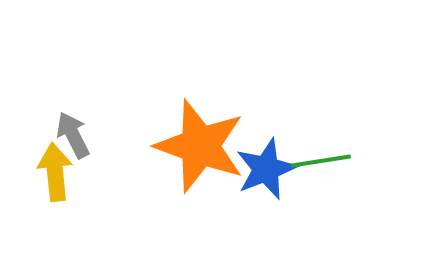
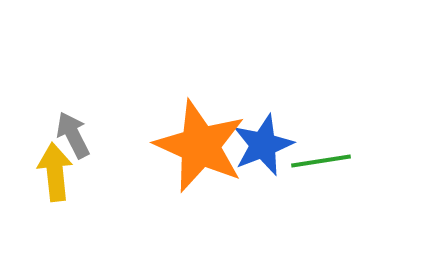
orange star: rotated 4 degrees clockwise
blue star: moved 3 px left, 24 px up
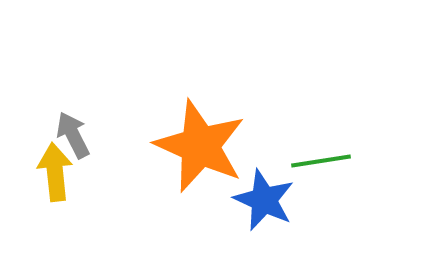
blue star: moved 1 px right, 55 px down; rotated 26 degrees counterclockwise
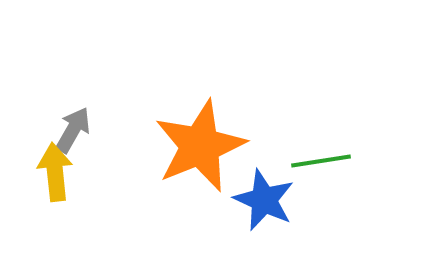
gray arrow: moved 5 px up; rotated 57 degrees clockwise
orange star: rotated 26 degrees clockwise
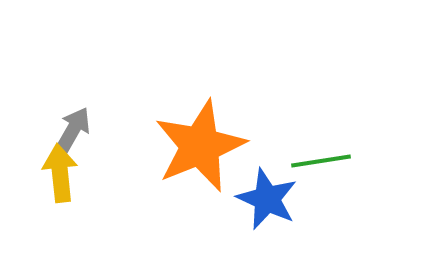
yellow arrow: moved 5 px right, 1 px down
blue star: moved 3 px right, 1 px up
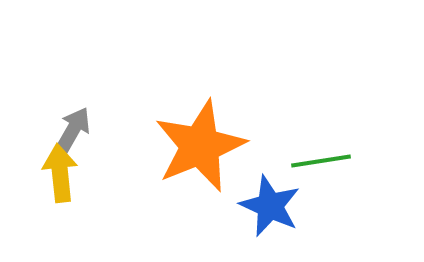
blue star: moved 3 px right, 7 px down
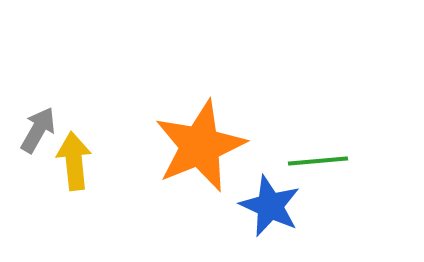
gray arrow: moved 35 px left
green line: moved 3 px left; rotated 4 degrees clockwise
yellow arrow: moved 14 px right, 12 px up
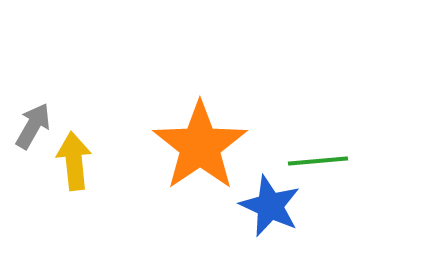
gray arrow: moved 5 px left, 4 px up
orange star: rotated 12 degrees counterclockwise
